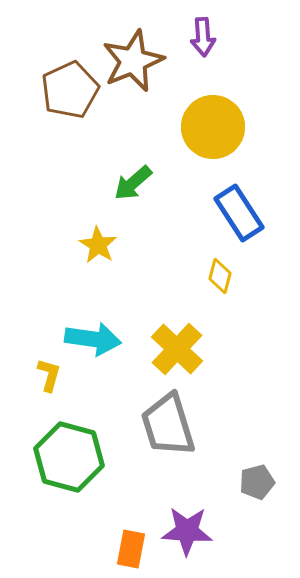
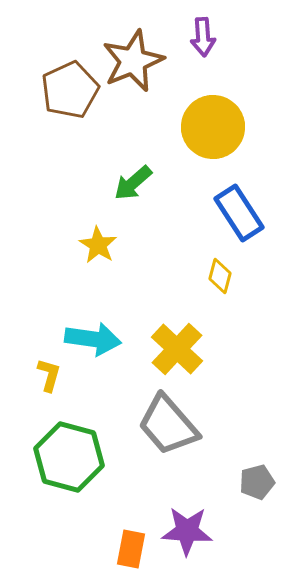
gray trapezoid: rotated 24 degrees counterclockwise
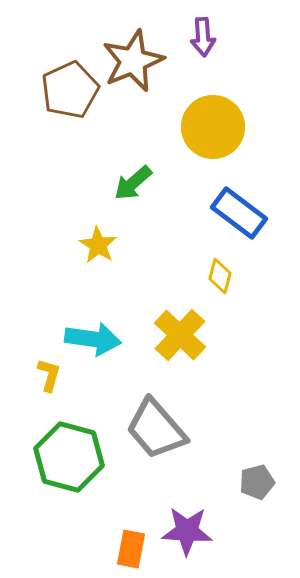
blue rectangle: rotated 20 degrees counterclockwise
yellow cross: moved 3 px right, 14 px up
gray trapezoid: moved 12 px left, 4 px down
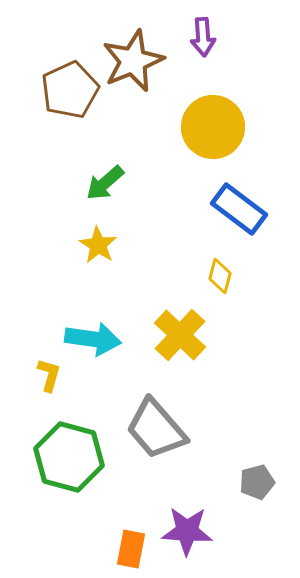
green arrow: moved 28 px left
blue rectangle: moved 4 px up
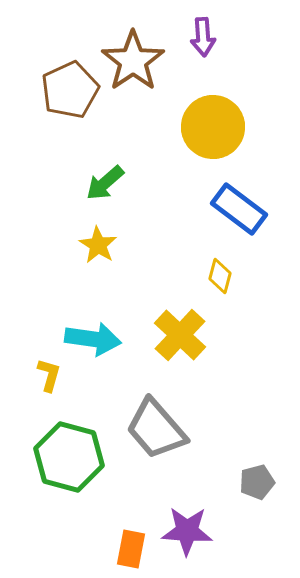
brown star: rotated 12 degrees counterclockwise
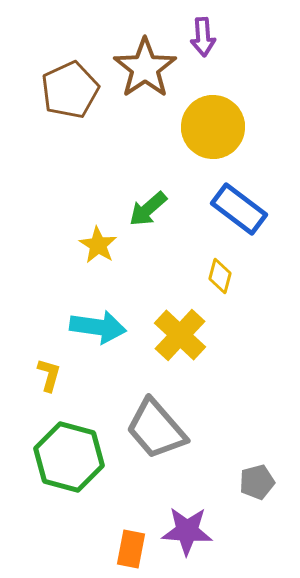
brown star: moved 12 px right, 7 px down
green arrow: moved 43 px right, 26 px down
cyan arrow: moved 5 px right, 12 px up
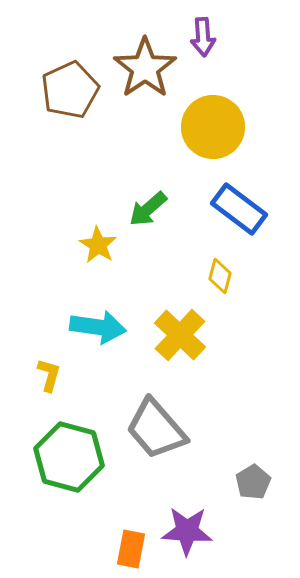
gray pentagon: moved 4 px left; rotated 16 degrees counterclockwise
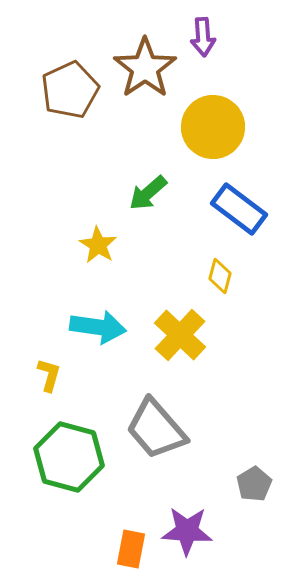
green arrow: moved 16 px up
gray pentagon: moved 1 px right, 2 px down
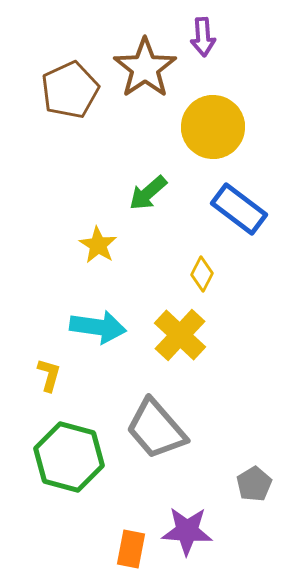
yellow diamond: moved 18 px left, 2 px up; rotated 12 degrees clockwise
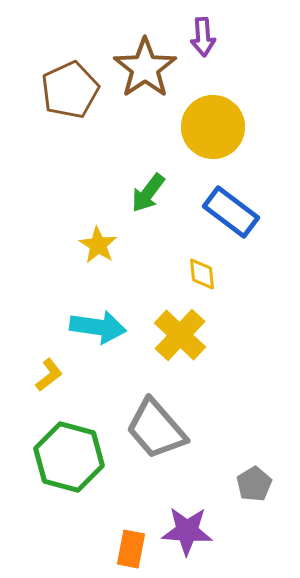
green arrow: rotated 12 degrees counterclockwise
blue rectangle: moved 8 px left, 3 px down
yellow diamond: rotated 32 degrees counterclockwise
yellow L-shape: rotated 36 degrees clockwise
